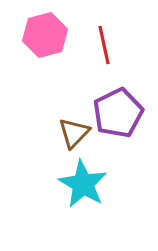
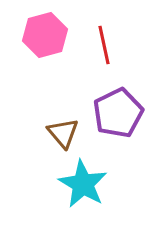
brown triangle: moved 11 px left; rotated 24 degrees counterclockwise
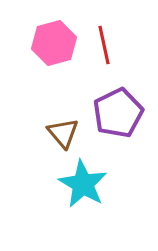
pink hexagon: moved 9 px right, 8 px down
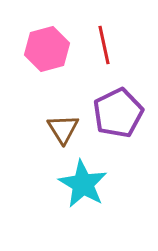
pink hexagon: moved 7 px left, 6 px down
brown triangle: moved 4 px up; rotated 8 degrees clockwise
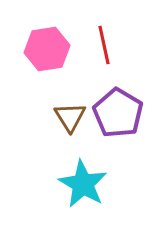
pink hexagon: rotated 6 degrees clockwise
purple pentagon: rotated 15 degrees counterclockwise
brown triangle: moved 7 px right, 12 px up
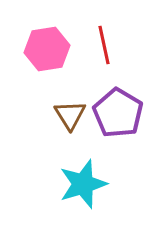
brown triangle: moved 2 px up
cyan star: rotated 24 degrees clockwise
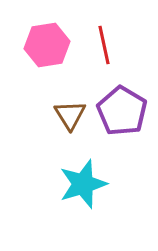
pink hexagon: moved 4 px up
purple pentagon: moved 4 px right, 2 px up
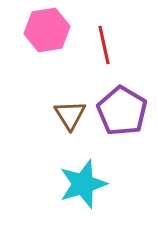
pink hexagon: moved 15 px up
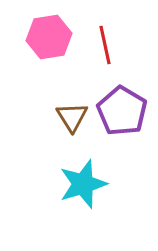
pink hexagon: moved 2 px right, 7 px down
red line: moved 1 px right
brown triangle: moved 2 px right, 2 px down
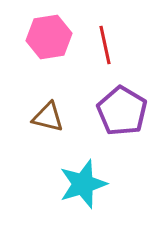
brown triangle: moved 24 px left; rotated 44 degrees counterclockwise
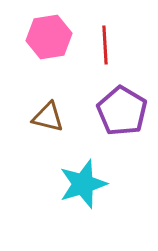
red line: rotated 9 degrees clockwise
